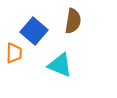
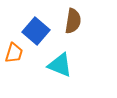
blue square: moved 2 px right
orange trapezoid: rotated 15 degrees clockwise
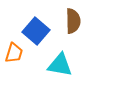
brown semicircle: rotated 10 degrees counterclockwise
cyan triangle: rotated 12 degrees counterclockwise
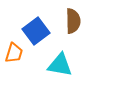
blue square: rotated 12 degrees clockwise
